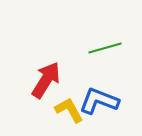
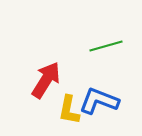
green line: moved 1 px right, 2 px up
yellow L-shape: rotated 140 degrees counterclockwise
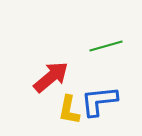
red arrow: moved 5 px right, 3 px up; rotated 18 degrees clockwise
blue L-shape: rotated 27 degrees counterclockwise
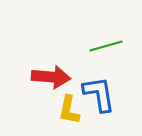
red arrow: rotated 45 degrees clockwise
blue L-shape: moved 7 px up; rotated 87 degrees clockwise
